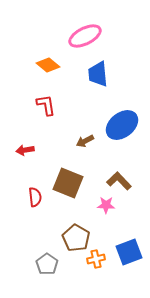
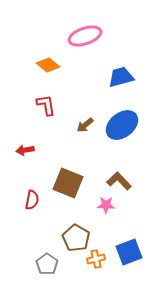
pink ellipse: rotated 8 degrees clockwise
blue trapezoid: moved 23 px right, 3 px down; rotated 80 degrees clockwise
brown arrow: moved 16 px up; rotated 12 degrees counterclockwise
red semicircle: moved 3 px left, 3 px down; rotated 18 degrees clockwise
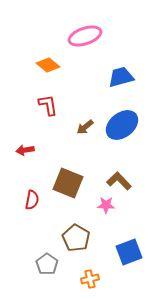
red L-shape: moved 2 px right
brown arrow: moved 2 px down
orange cross: moved 6 px left, 20 px down
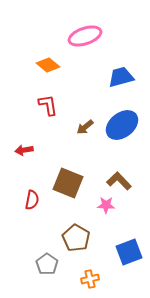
red arrow: moved 1 px left
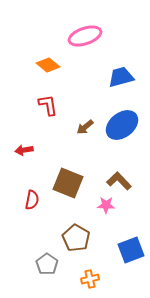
blue square: moved 2 px right, 2 px up
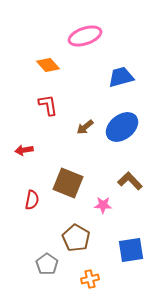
orange diamond: rotated 10 degrees clockwise
blue ellipse: moved 2 px down
brown L-shape: moved 11 px right
pink star: moved 3 px left
blue square: rotated 12 degrees clockwise
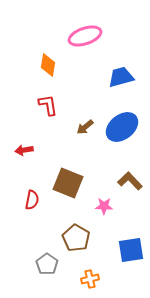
orange diamond: rotated 50 degrees clockwise
pink star: moved 1 px right, 1 px down
